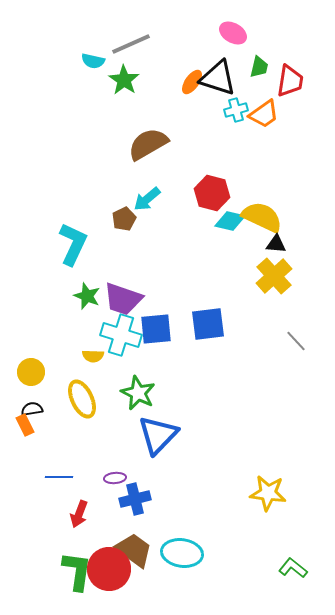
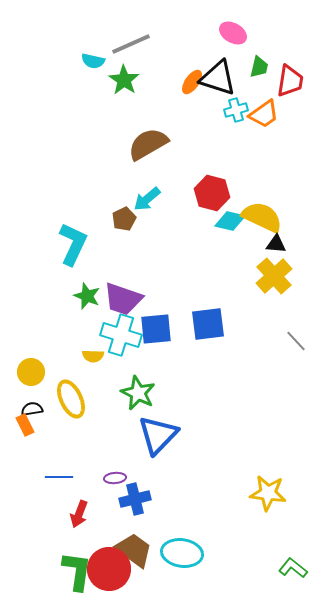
yellow ellipse at (82, 399): moved 11 px left
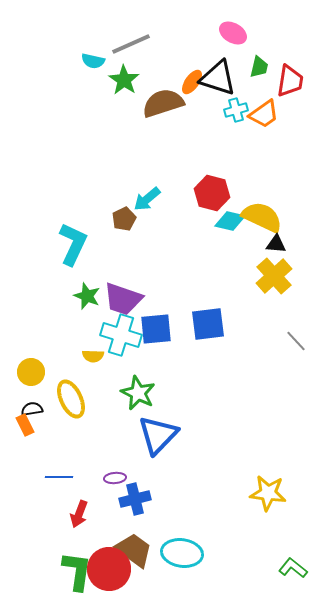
brown semicircle at (148, 144): moved 15 px right, 41 px up; rotated 12 degrees clockwise
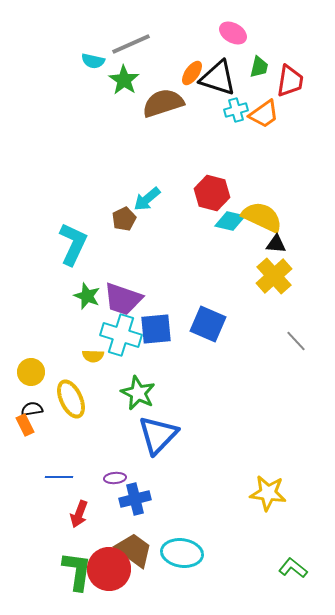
orange ellipse at (192, 82): moved 9 px up
blue square at (208, 324): rotated 30 degrees clockwise
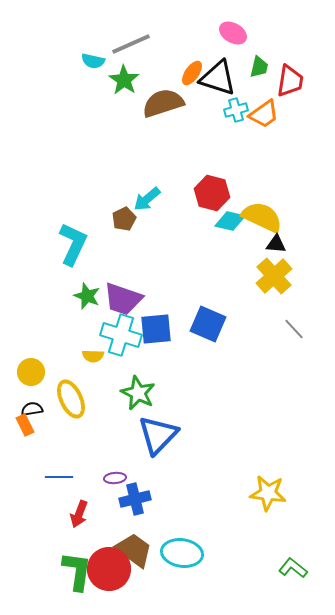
gray line at (296, 341): moved 2 px left, 12 px up
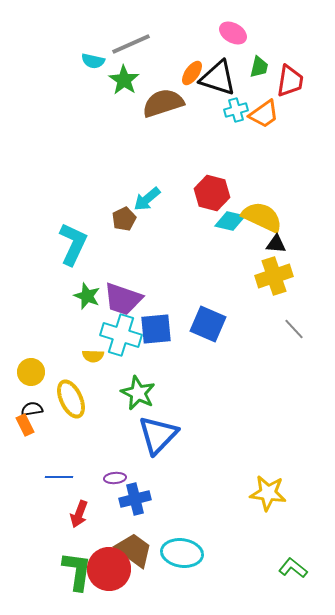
yellow cross at (274, 276): rotated 24 degrees clockwise
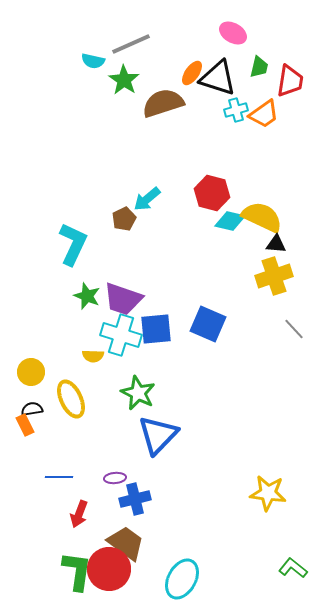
brown trapezoid at (134, 550): moved 8 px left, 7 px up
cyan ellipse at (182, 553): moved 26 px down; rotated 69 degrees counterclockwise
